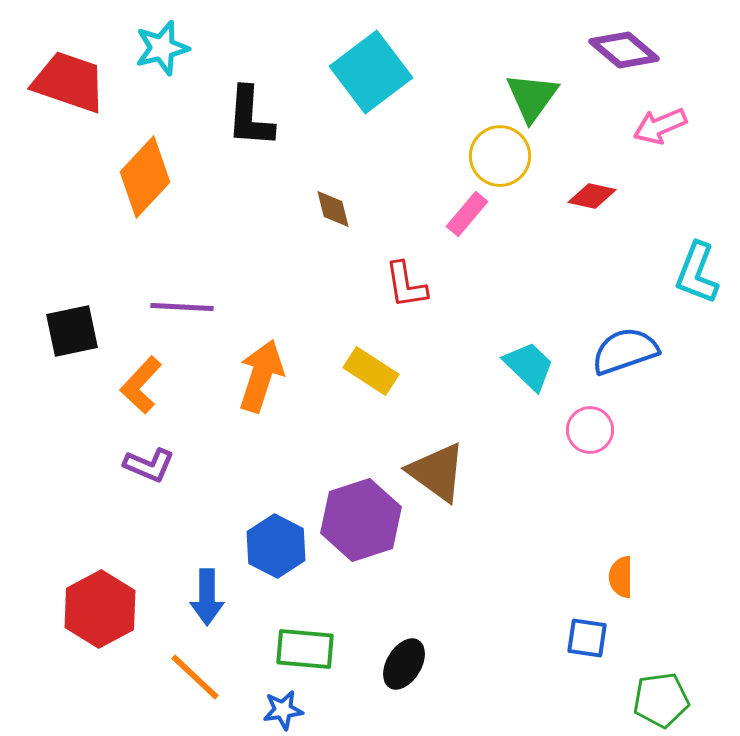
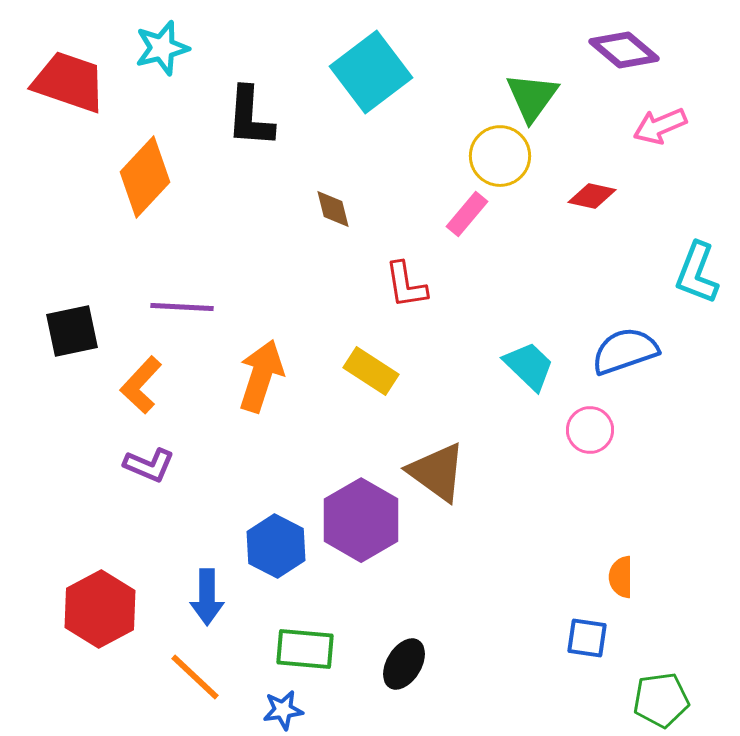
purple hexagon: rotated 12 degrees counterclockwise
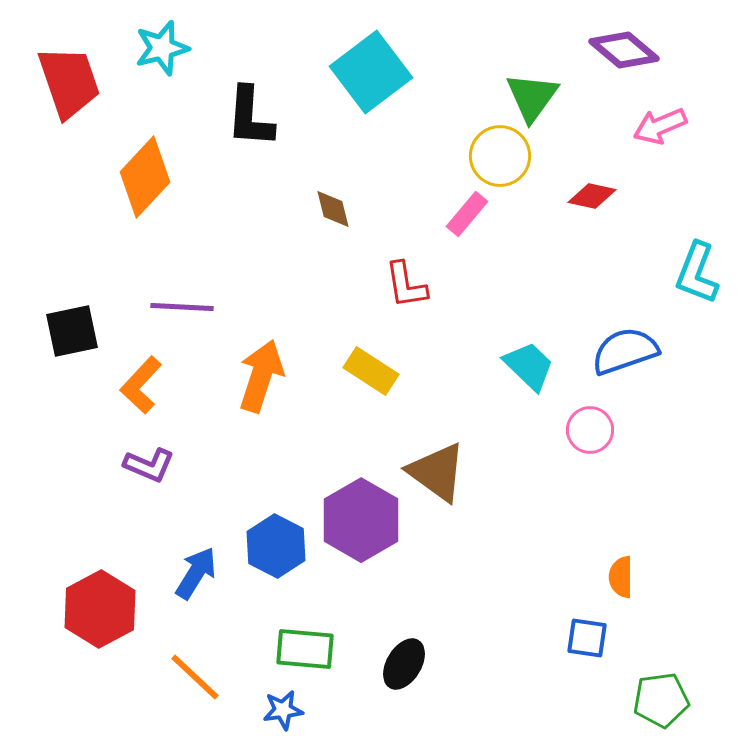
red trapezoid: rotated 52 degrees clockwise
blue arrow: moved 11 px left, 24 px up; rotated 148 degrees counterclockwise
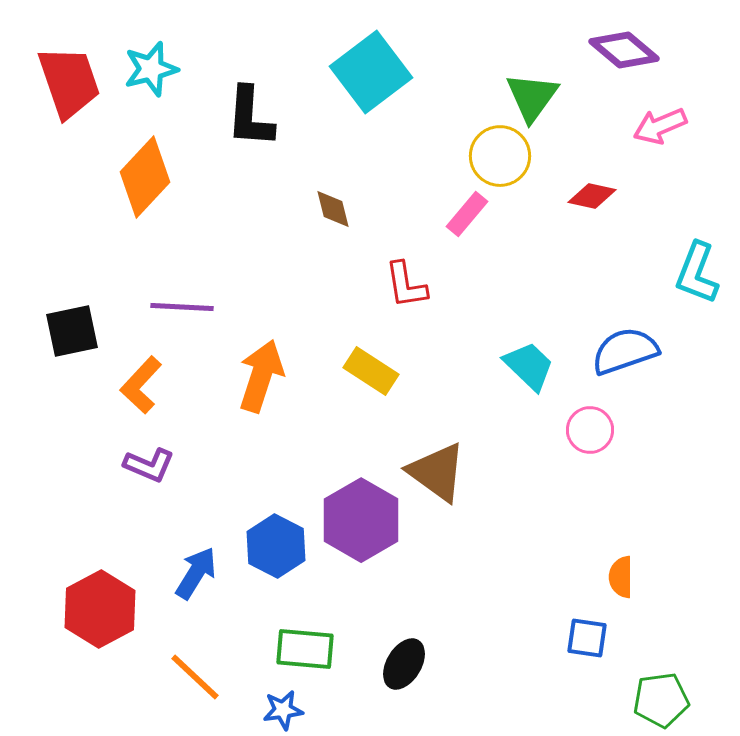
cyan star: moved 11 px left, 21 px down
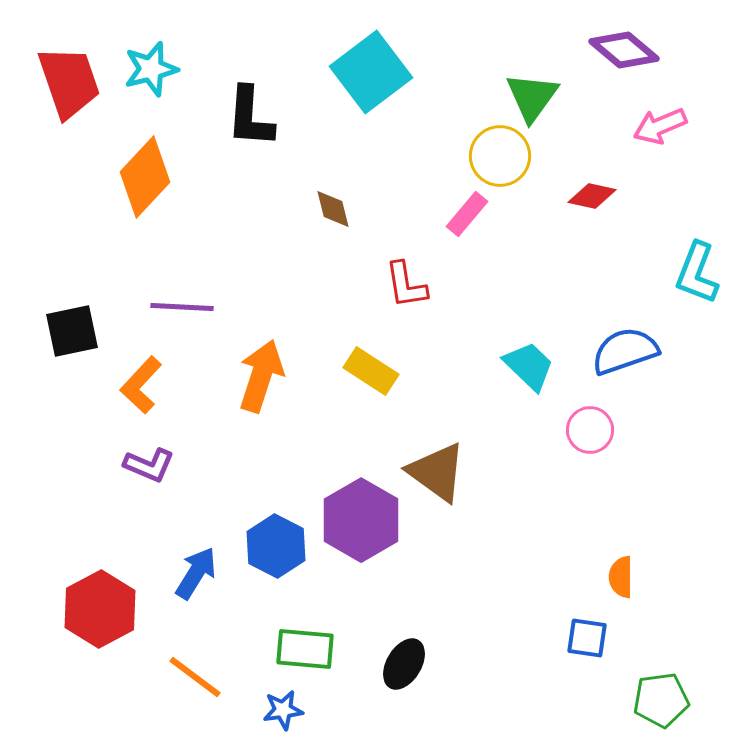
orange line: rotated 6 degrees counterclockwise
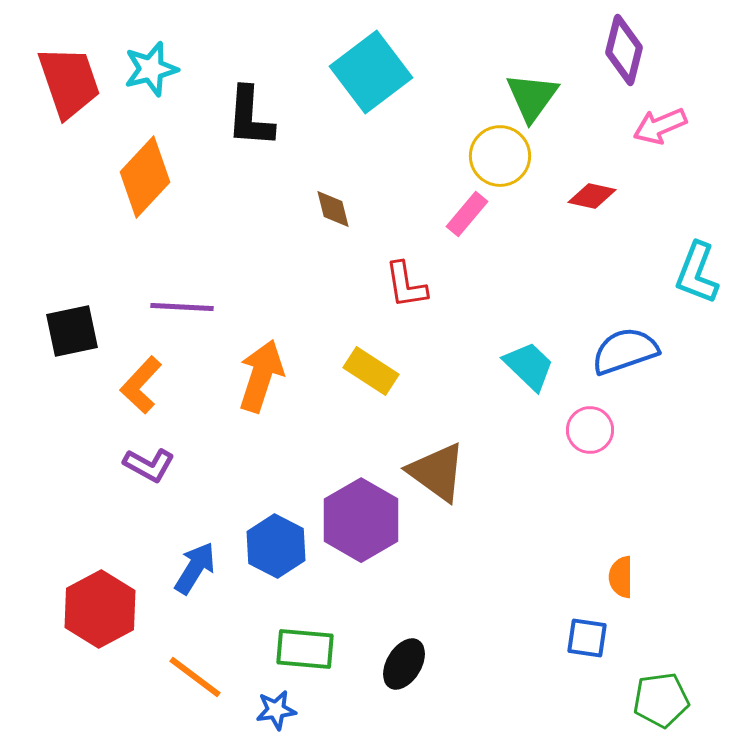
purple diamond: rotated 64 degrees clockwise
purple L-shape: rotated 6 degrees clockwise
blue arrow: moved 1 px left, 5 px up
blue star: moved 7 px left
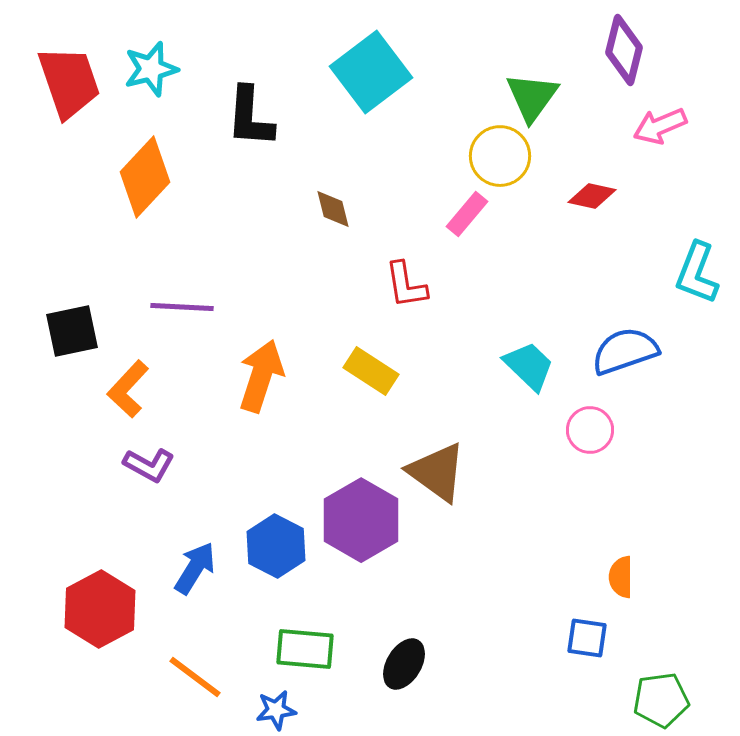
orange L-shape: moved 13 px left, 4 px down
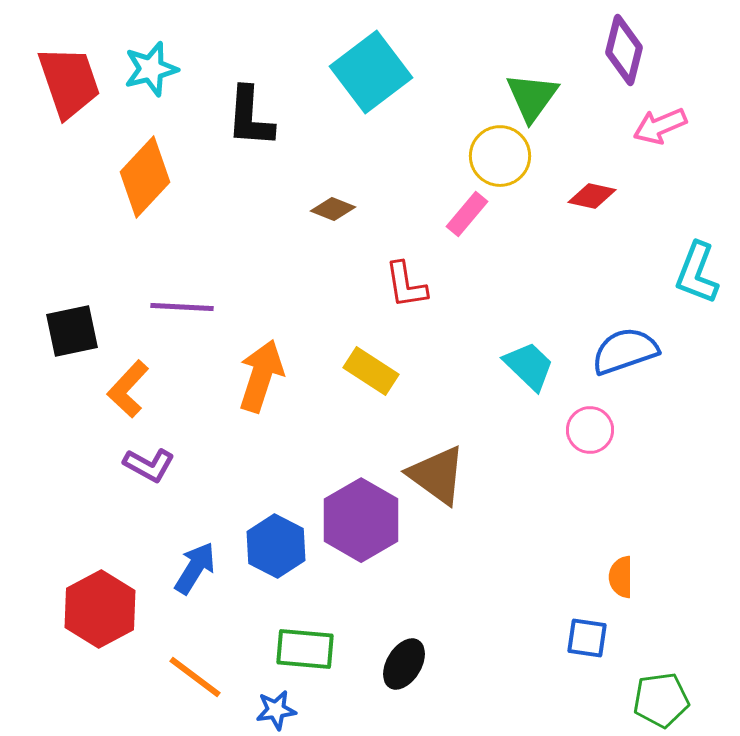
brown diamond: rotated 54 degrees counterclockwise
brown triangle: moved 3 px down
